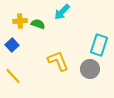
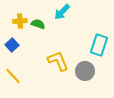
gray circle: moved 5 px left, 2 px down
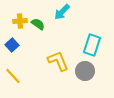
green semicircle: rotated 16 degrees clockwise
cyan rectangle: moved 7 px left
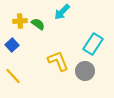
cyan rectangle: moved 1 px right, 1 px up; rotated 15 degrees clockwise
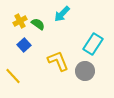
cyan arrow: moved 2 px down
yellow cross: rotated 24 degrees counterclockwise
blue square: moved 12 px right
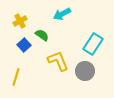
cyan arrow: rotated 18 degrees clockwise
green semicircle: moved 4 px right, 11 px down
yellow line: moved 3 px right, 1 px down; rotated 60 degrees clockwise
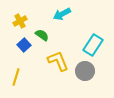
cyan rectangle: moved 1 px down
